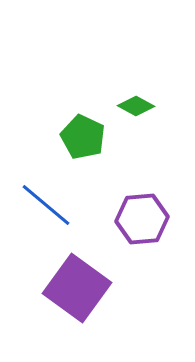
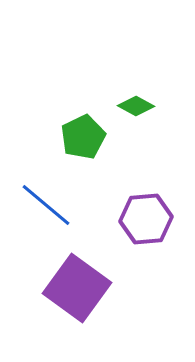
green pentagon: rotated 21 degrees clockwise
purple hexagon: moved 4 px right
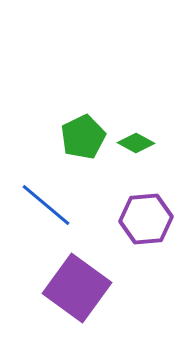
green diamond: moved 37 px down
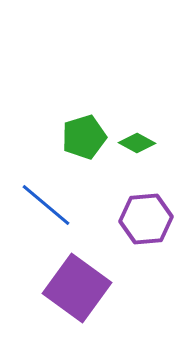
green pentagon: moved 1 px right; rotated 9 degrees clockwise
green diamond: moved 1 px right
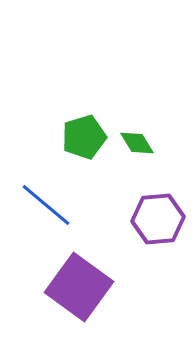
green diamond: rotated 30 degrees clockwise
purple hexagon: moved 12 px right
purple square: moved 2 px right, 1 px up
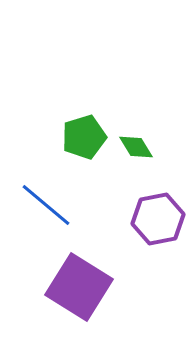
green diamond: moved 1 px left, 4 px down
purple hexagon: rotated 6 degrees counterclockwise
purple square: rotated 4 degrees counterclockwise
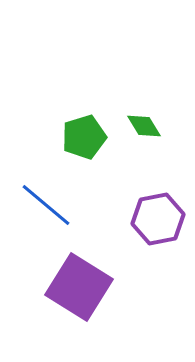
green diamond: moved 8 px right, 21 px up
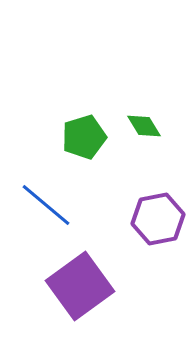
purple square: moved 1 px right, 1 px up; rotated 22 degrees clockwise
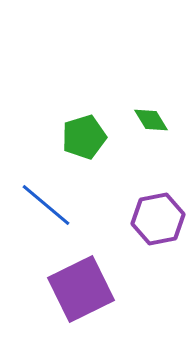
green diamond: moved 7 px right, 6 px up
purple square: moved 1 px right, 3 px down; rotated 10 degrees clockwise
